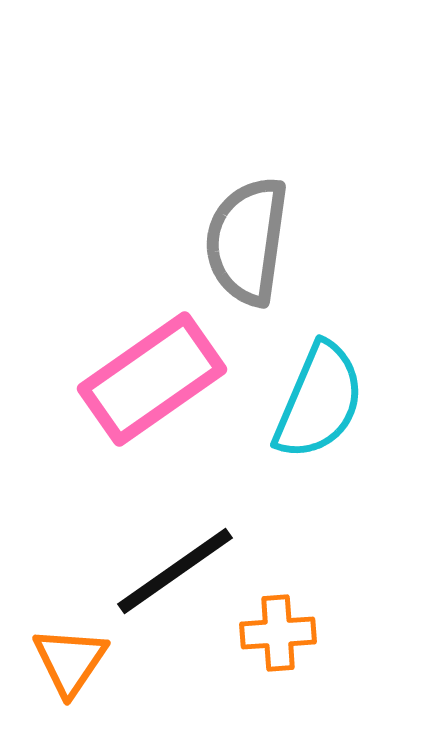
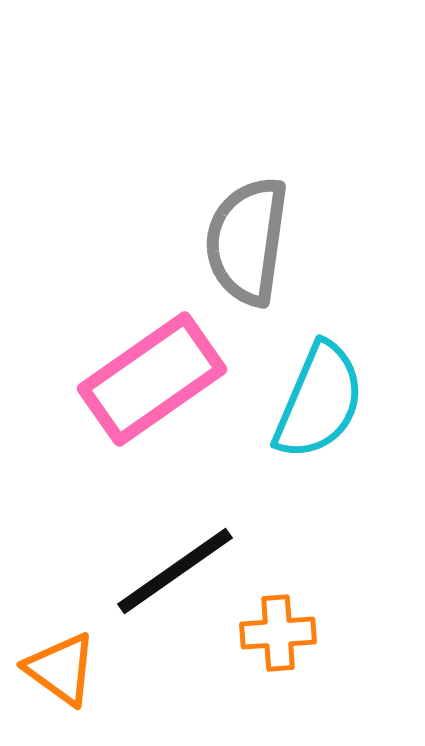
orange triangle: moved 9 px left, 8 px down; rotated 28 degrees counterclockwise
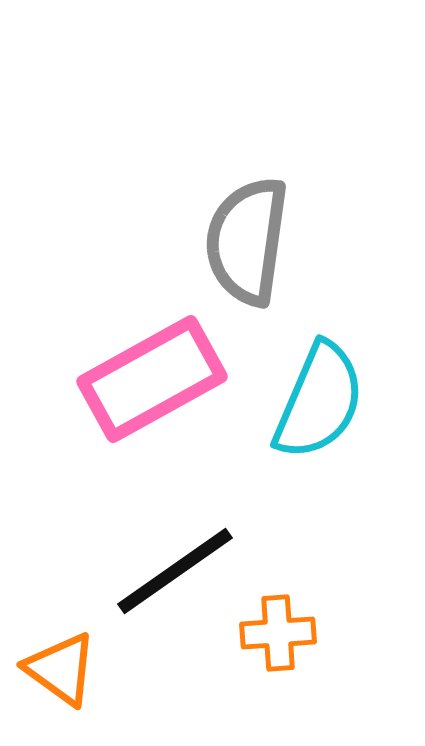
pink rectangle: rotated 6 degrees clockwise
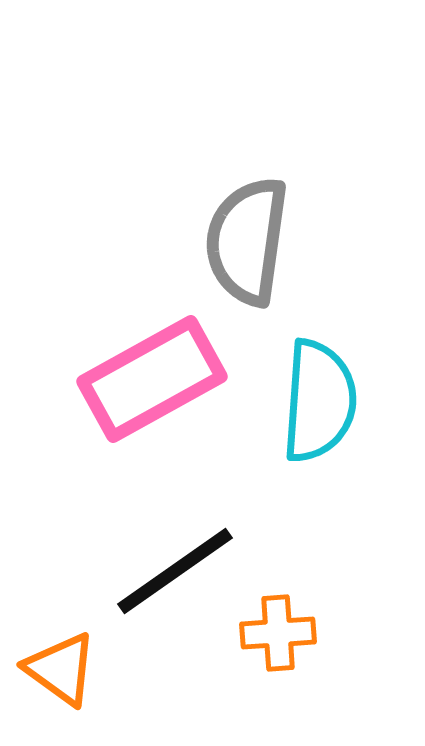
cyan semicircle: rotated 19 degrees counterclockwise
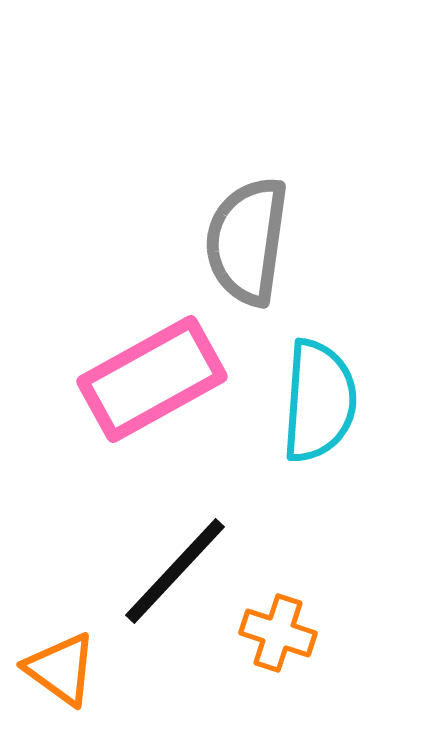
black line: rotated 12 degrees counterclockwise
orange cross: rotated 22 degrees clockwise
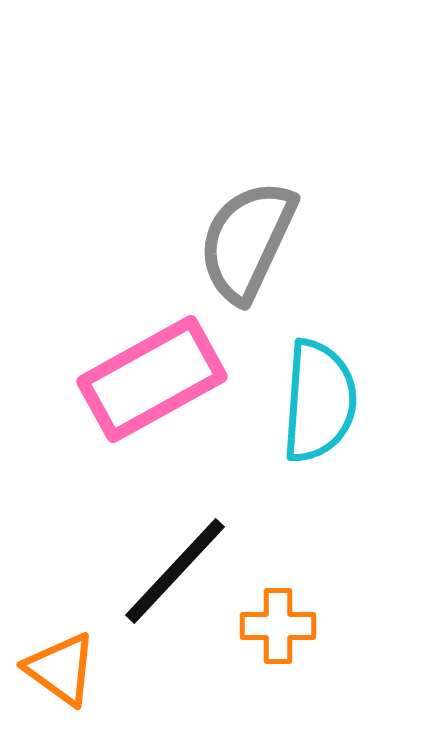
gray semicircle: rotated 17 degrees clockwise
orange cross: moved 7 px up; rotated 18 degrees counterclockwise
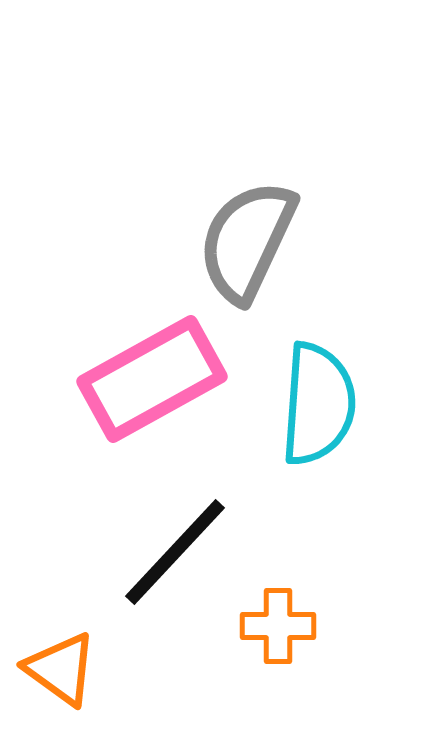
cyan semicircle: moved 1 px left, 3 px down
black line: moved 19 px up
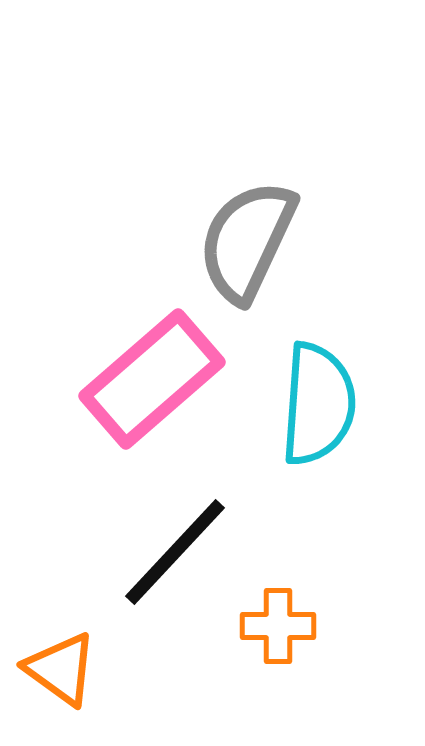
pink rectangle: rotated 12 degrees counterclockwise
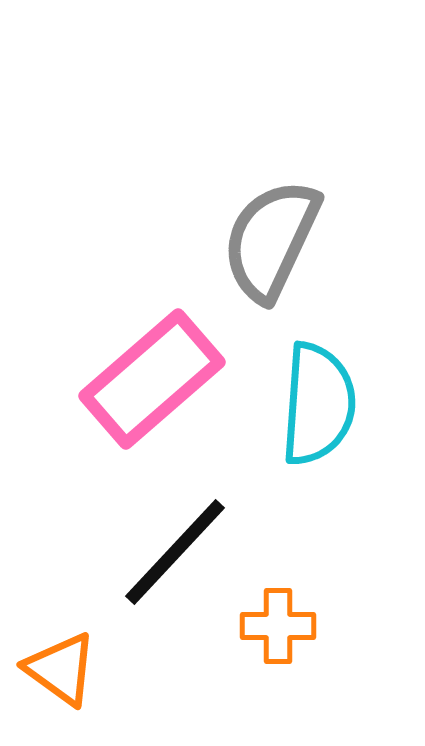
gray semicircle: moved 24 px right, 1 px up
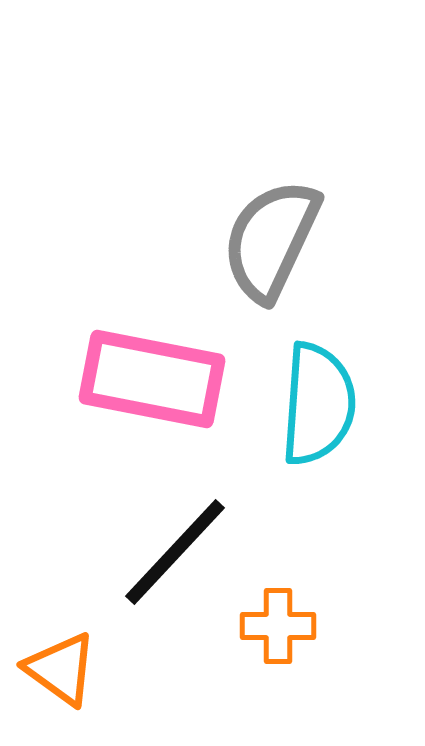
pink rectangle: rotated 52 degrees clockwise
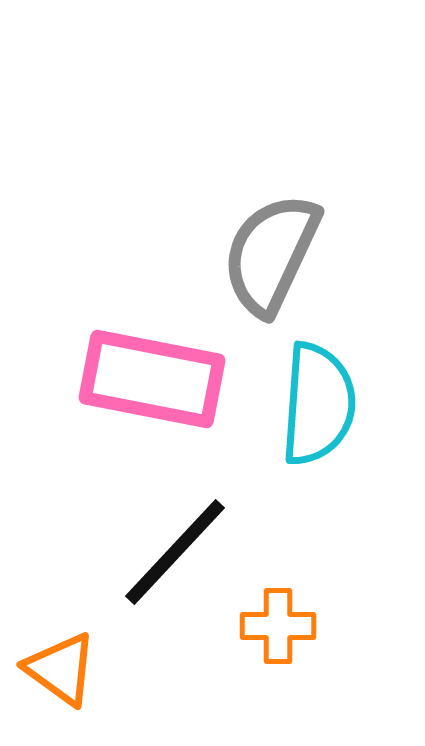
gray semicircle: moved 14 px down
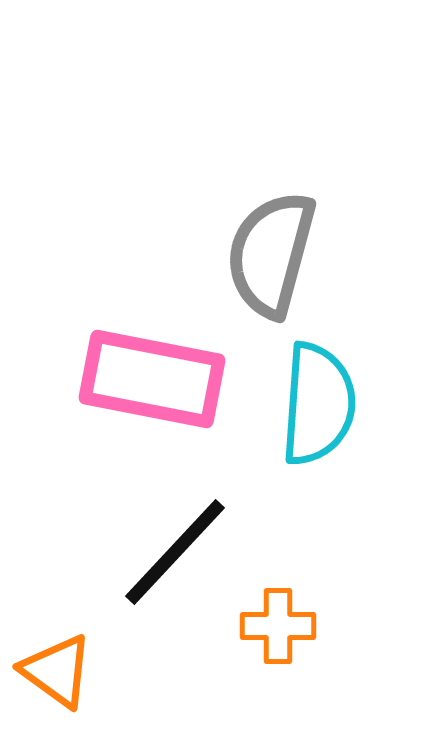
gray semicircle: rotated 10 degrees counterclockwise
orange triangle: moved 4 px left, 2 px down
